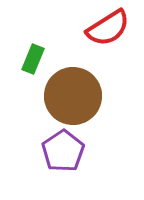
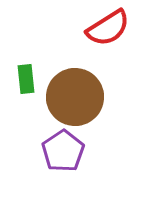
green rectangle: moved 7 px left, 20 px down; rotated 28 degrees counterclockwise
brown circle: moved 2 px right, 1 px down
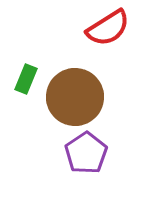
green rectangle: rotated 28 degrees clockwise
purple pentagon: moved 23 px right, 2 px down
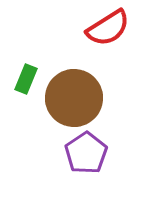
brown circle: moved 1 px left, 1 px down
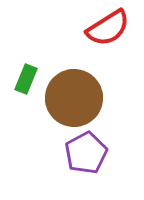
purple pentagon: rotated 6 degrees clockwise
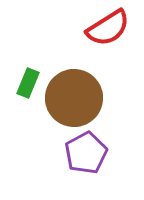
green rectangle: moved 2 px right, 4 px down
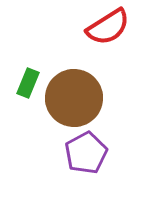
red semicircle: moved 1 px up
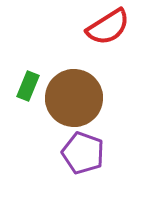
green rectangle: moved 3 px down
purple pentagon: moved 3 px left; rotated 24 degrees counterclockwise
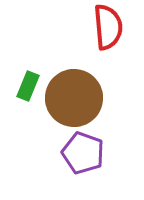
red semicircle: rotated 63 degrees counterclockwise
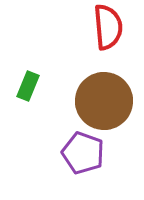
brown circle: moved 30 px right, 3 px down
